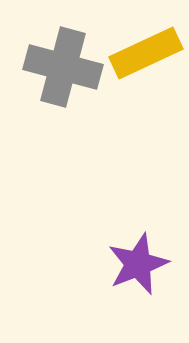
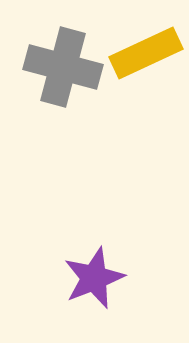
purple star: moved 44 px left, 14 px down
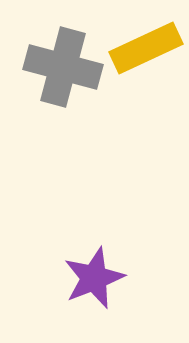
yellow rectangle: moved 5 px up
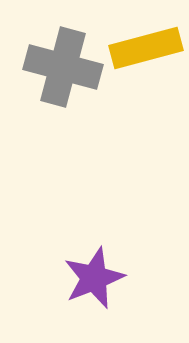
yellow rectangle: rotated 10 degrees clockwise
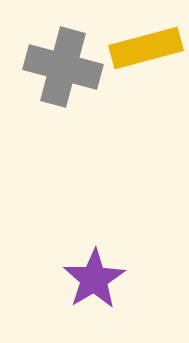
purple star: moved 1 px down; rotated 10 degrees counterclockwise
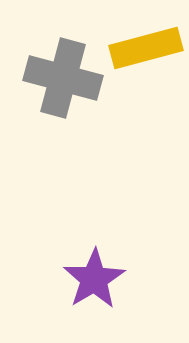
gray cross: moved 11 px down
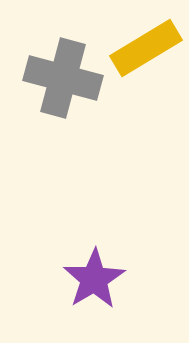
yellow rectangle: rotated 16 degrees counterclockwise
